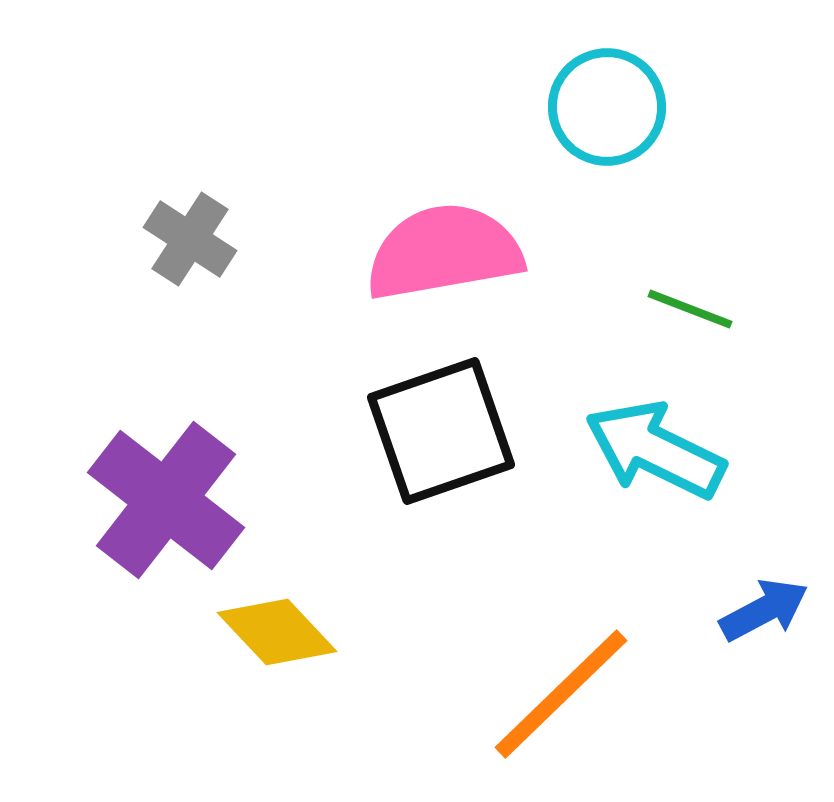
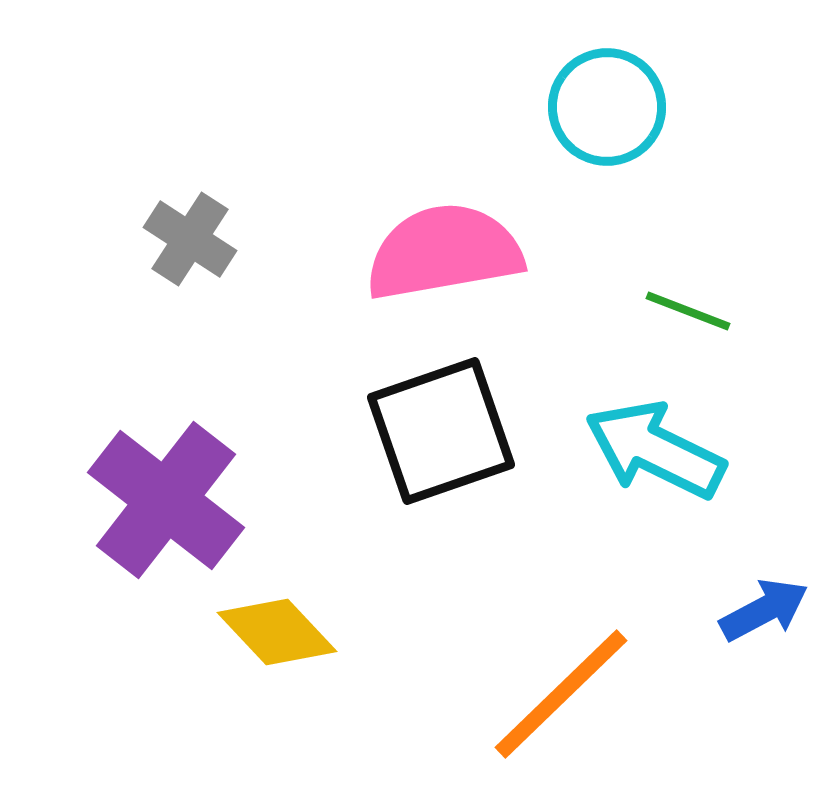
green line: moved 2 px left, 2 px down
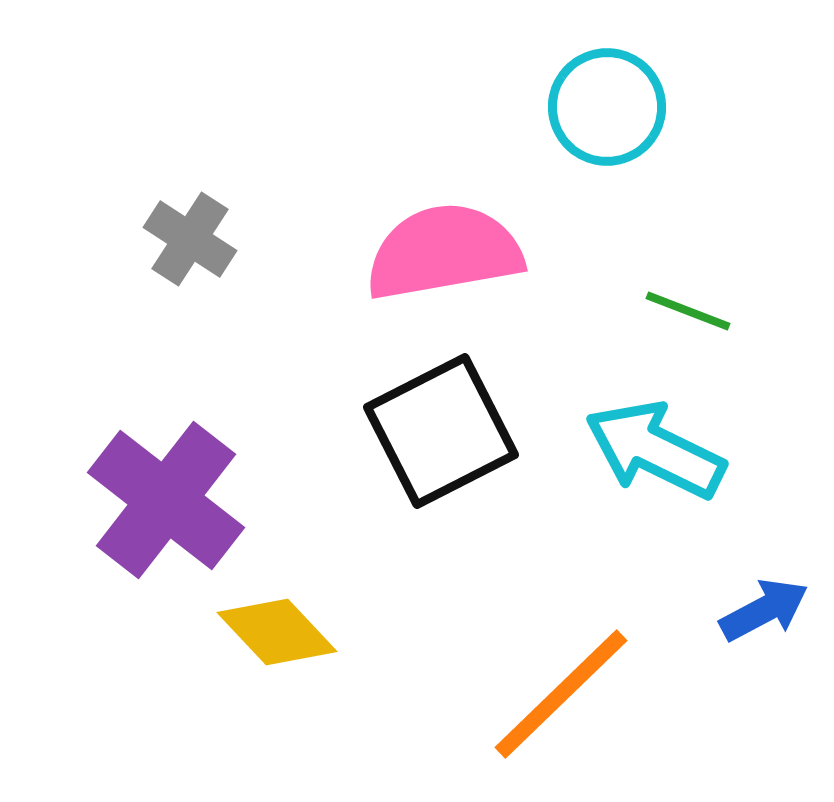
black square: rotated 8 degrees counterclockwise
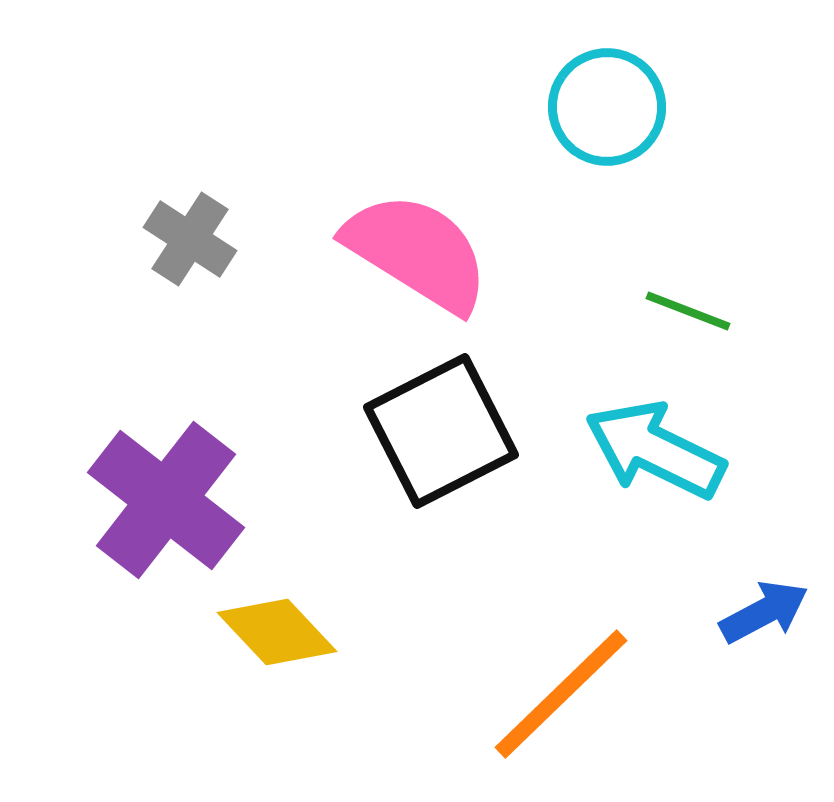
pink semicircle: moved 27 px left; rotated 42 degrees clockwise
blue arrow: moved 2 px down
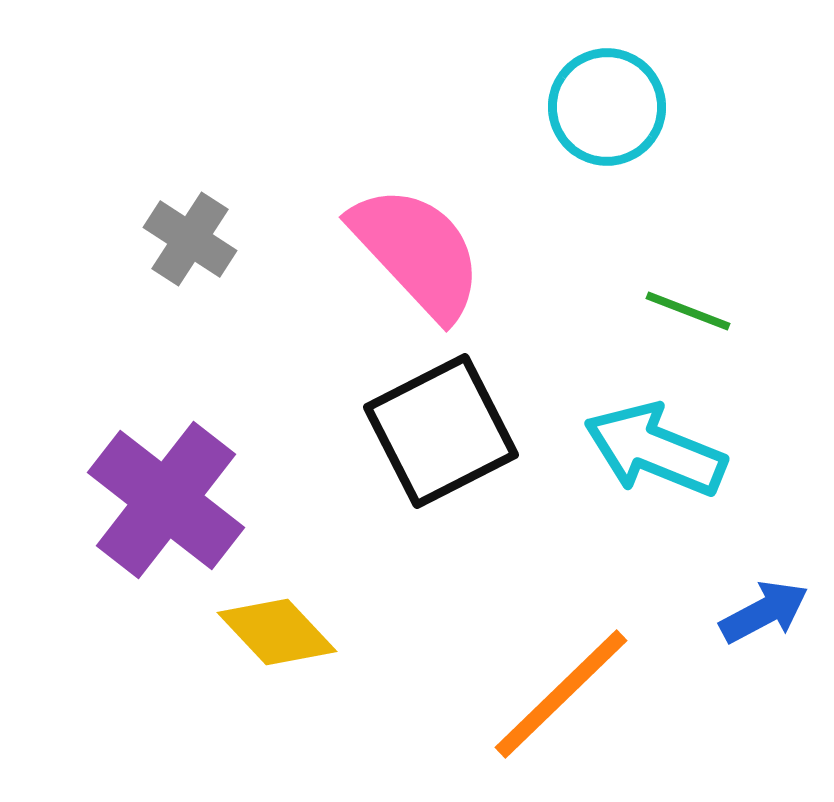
pink semicircle: rotated 15 degrees clockwise
cyan arrow: rotated 4 degrees counterclockwise
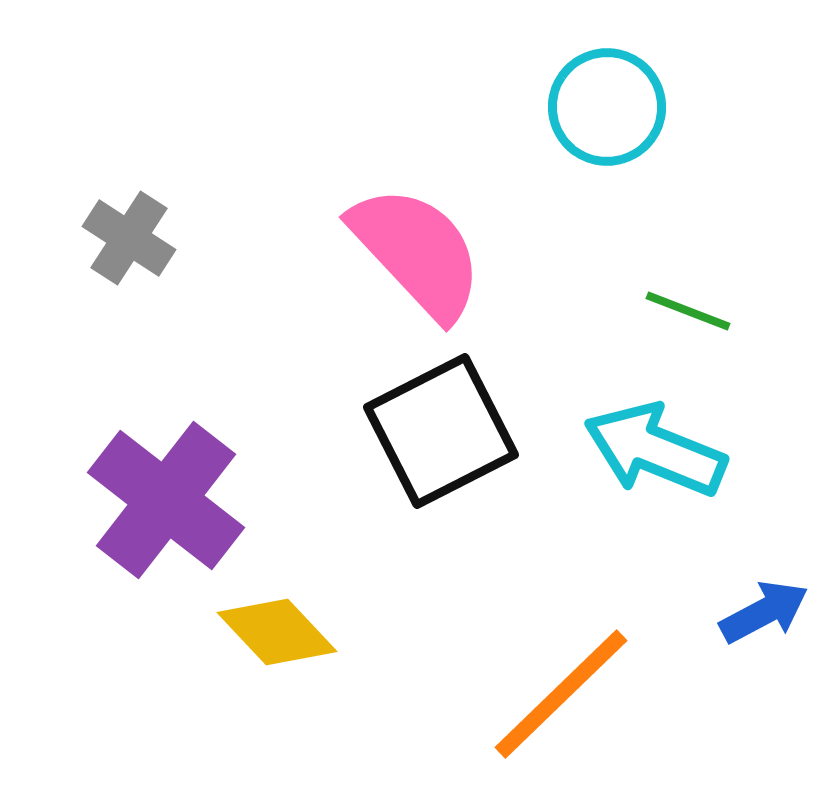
gray cross: moved 61 px left, 1 px up
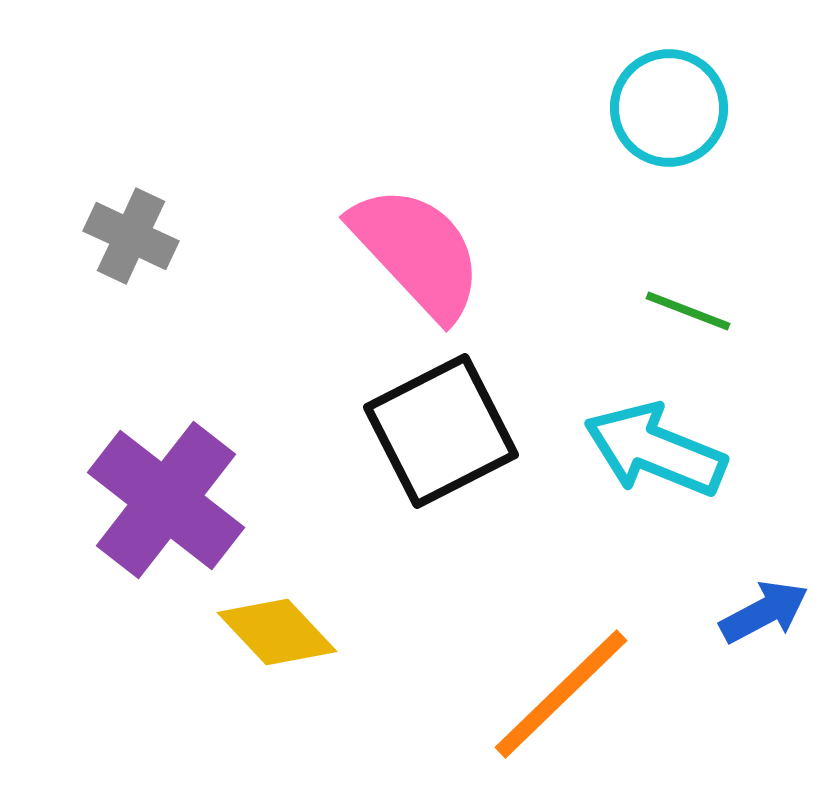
cyan circle: moved 62 px right, 1 px down
gray cross: moved 2 px right, 2 px up; rotated 8 degrees counterclockwise
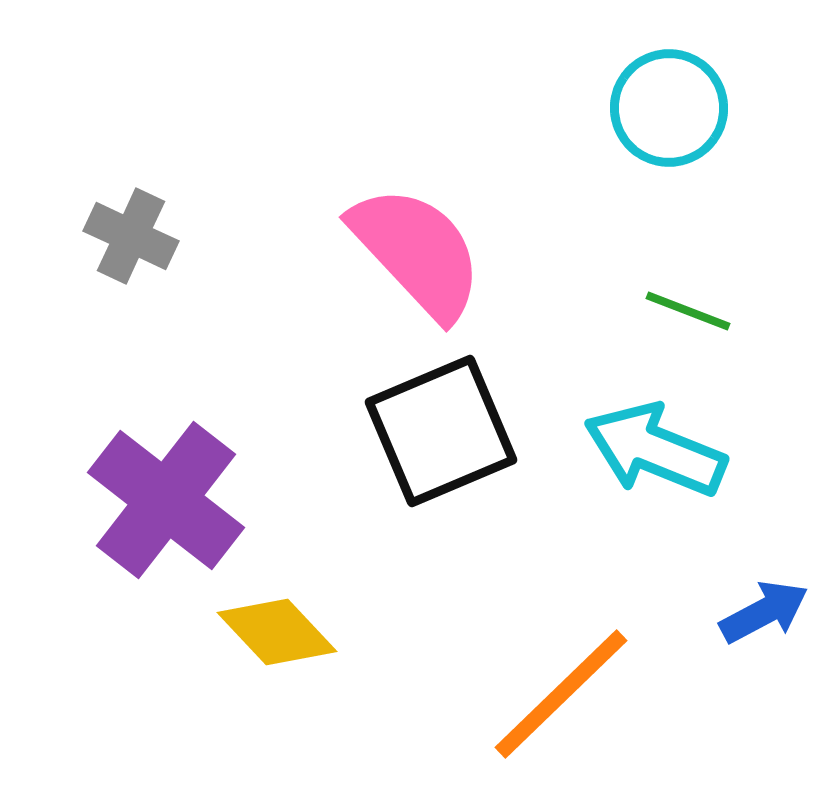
black square: rotated 4 degrees clockwise
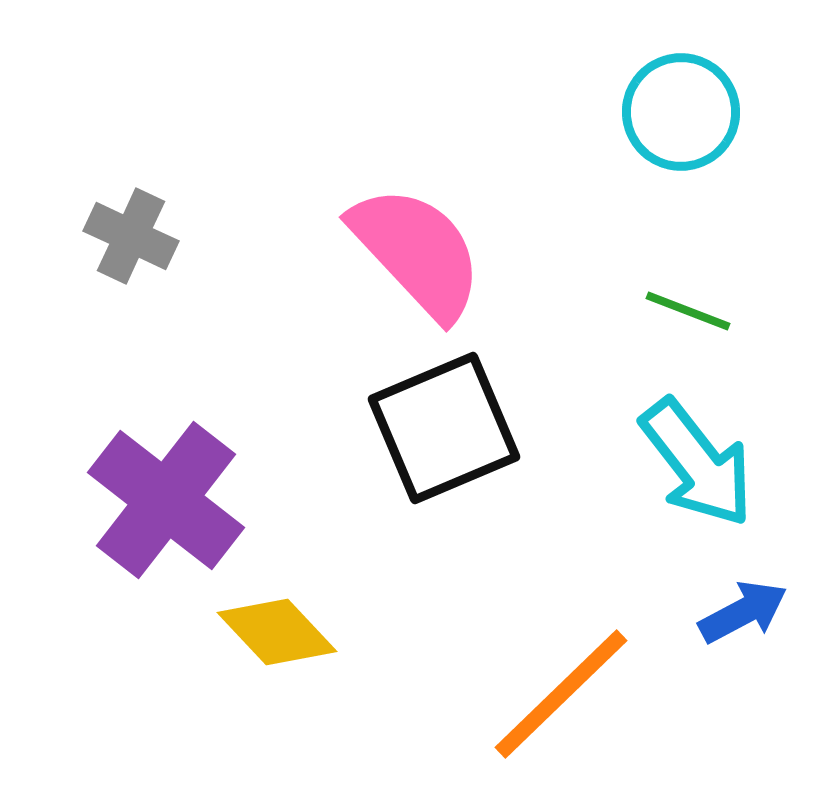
cyan circle: moved 12 px right, 4 px down
black square: moved 3 px right, 3 px up
cyan arrow: moved 42 px right, 13 px down; rotated 150 degrees counterclockwise
blue arrow: moved 21 px left
